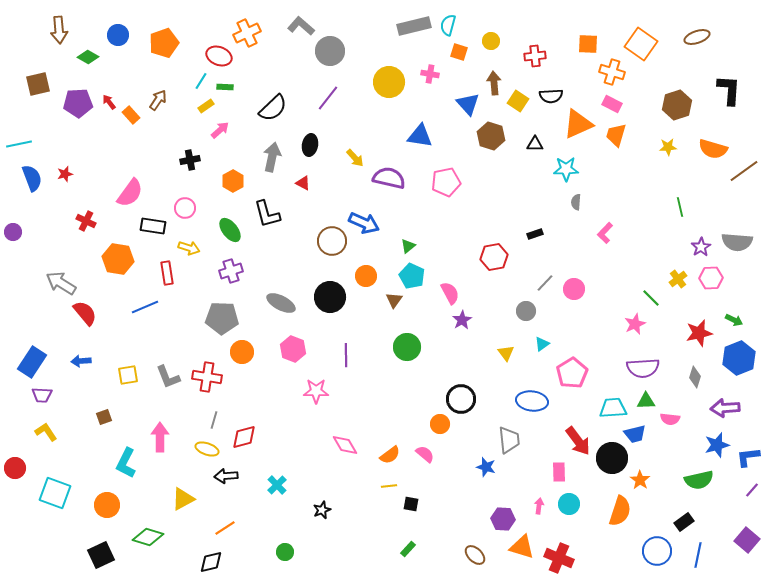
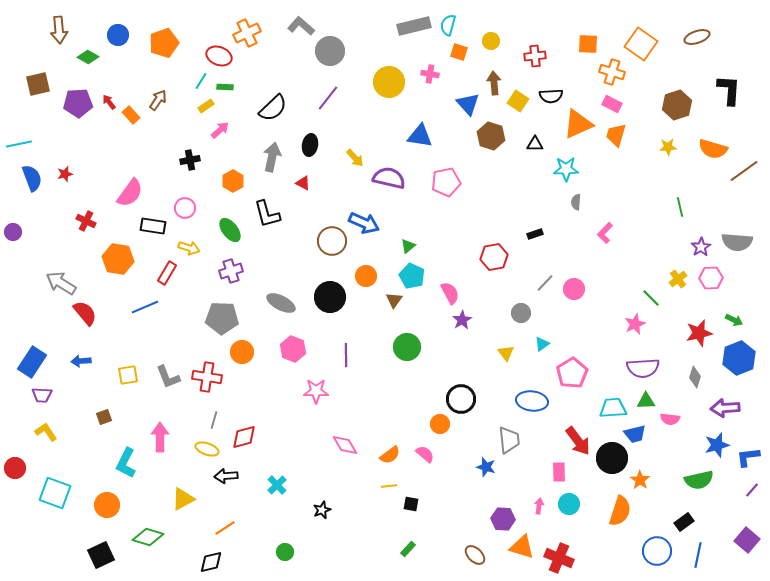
red rectangle at (167, 273): rotated 40 degrees clockwise
gray circle at (526, 311): moved 5 px left, 2 px down
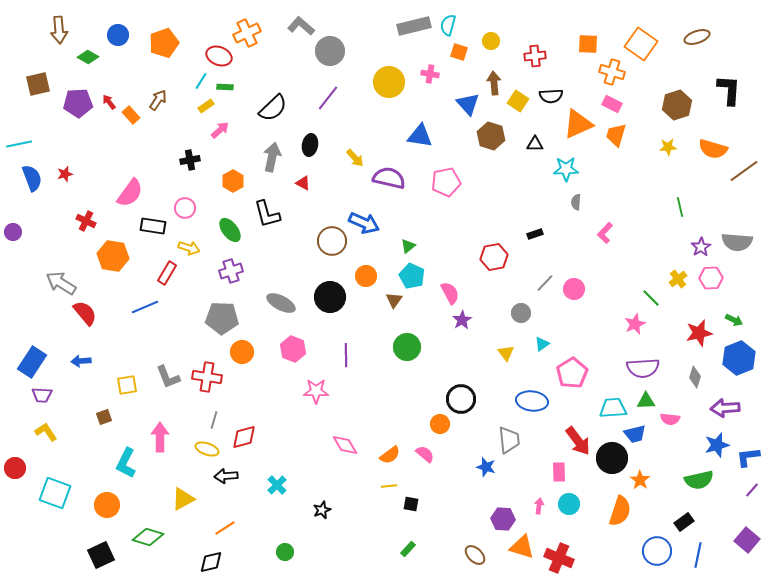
orange hexagon at (118, 259): moved 5 px left, 3 px up
yellow square at (128, 375): moved 1 px left, 10 px down
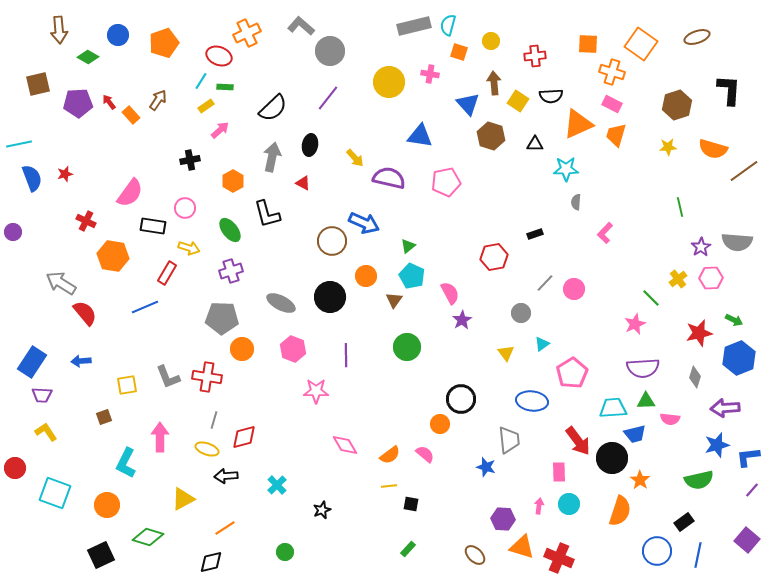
orange circle at (242, 352): moved 3 px up
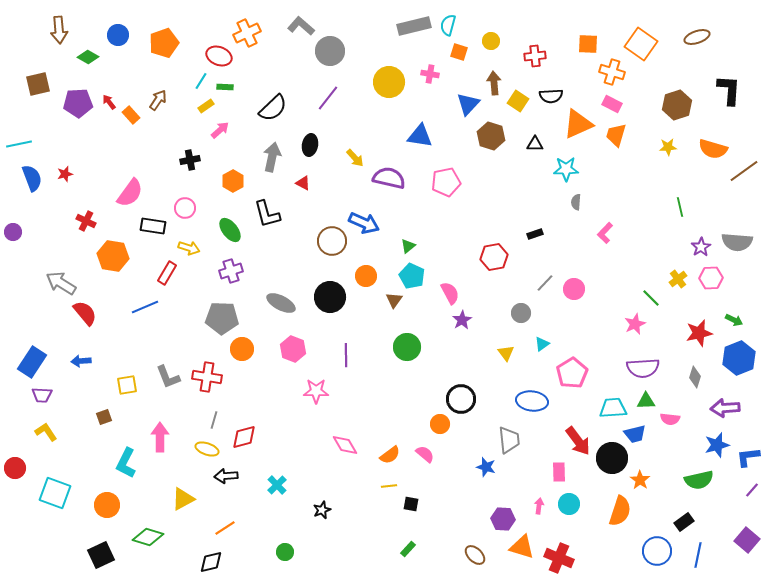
blue triangle at (468, 104): rotated 25 degrees clockwise
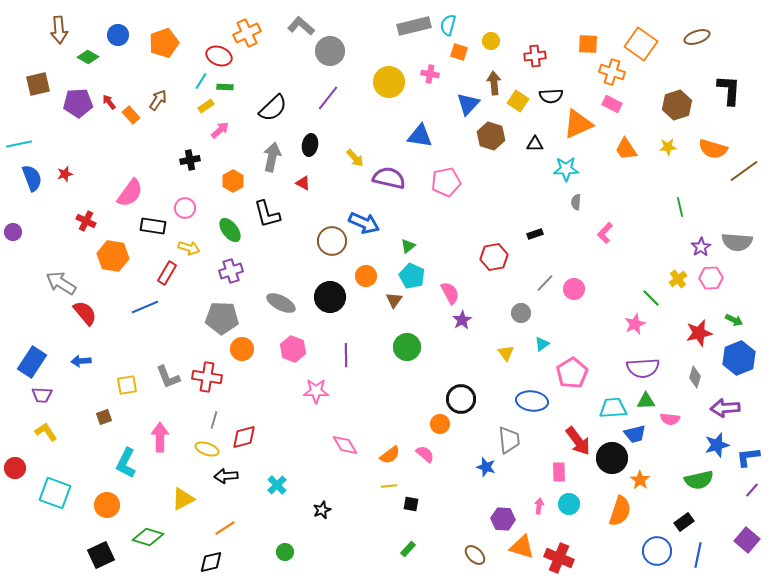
orange trapezoid at (616, 135): moved 10 px right, 14 px down; rotated 50 degrees counterclockwise
